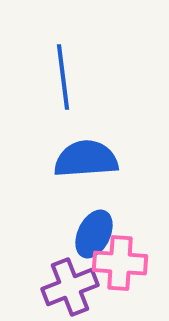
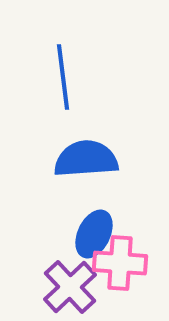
purple cross: rotated 22 degrees counterclockwise
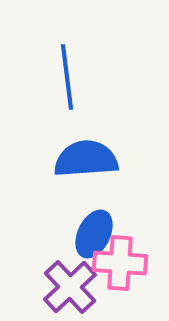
blue line: moved 4 px right
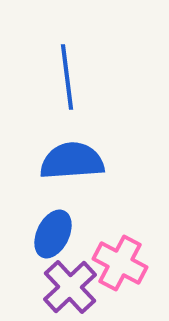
blue semicircle: moved 14 px left, 2 px down
blue ellipse: moved 41 px left
pink cross: rotated 24 degrees clockwise
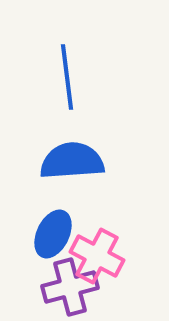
pink cross: moved 23 px left, 7 px up
purple cross: rotated 28 degrees clockwise
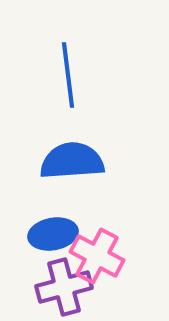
blue line: moved 1 px right, 2 px up
blue ellipse: rotated 54 degrees clockwise
purple cross: moved 6 px left
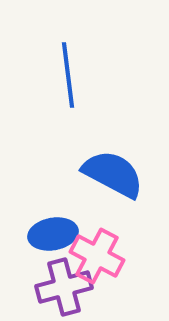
blue semicircle: moved 41 px right, 13 px down; rotated 32 degrees clockwise
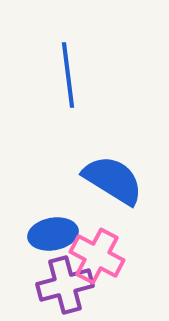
blue semicircle: moved 6 px down; rotated 4 degrees clockwise
purple cross: moved 1 px right, 2 px up
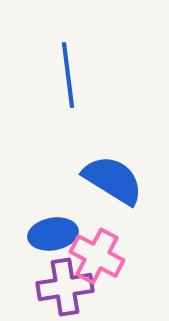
purple cross: moved 2 px down; rotated 6 degrees clockwise
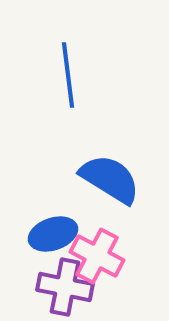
blue semicircle: moved 3 px left, 1 px up
blue ellipse: rotated 9 degrees counterclockwise
purple cross: rotated 20 degrees clockwise
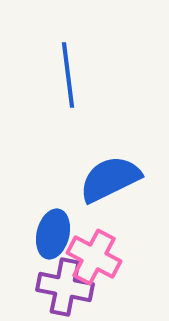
blue semicircle: rotated 58 degrees counterclockwise
blue ellipse: rotated 57 degrees counterclockwise
pink cross: moved 3 px left, 1 px down
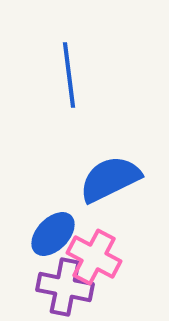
blue line: moved 1 px right
blue ellipse: rotated 30 degrees clockwise
